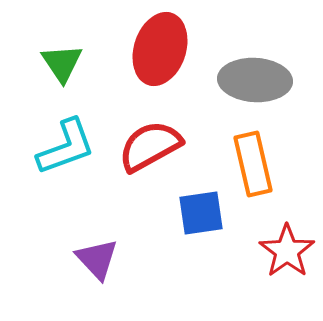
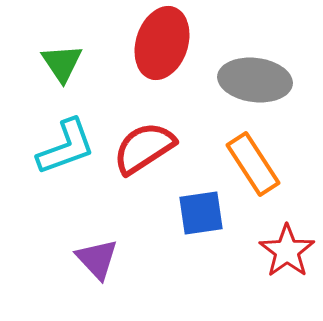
red ellipse: moved 2 px right, 6 px up
gray ellipse: rotated 4 degrees clockwise
red semicircle: moved 6 px left, 2 px down; rotated 4 degrees counterclockwise
orange rectangle: rotated 20 degrees counterclockwise
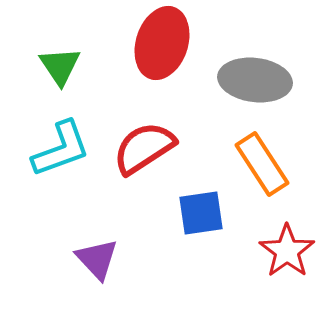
green triangle: moved 2 px left, 3 px down
cyan L-shape: moved 5 px left, 2 px down
orange rectangle: moved 9 px right
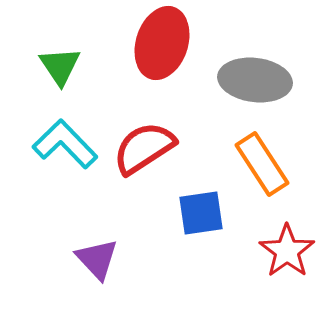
cyan L-shape: moved 4 px right, 5 px up; rotated 114 degrees counterclockwise
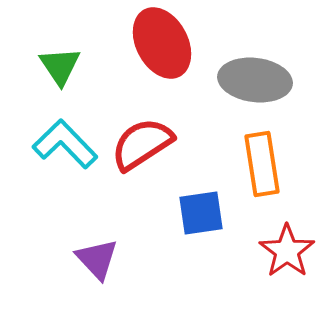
red ellipse: rotated 46 degrees counterclockwise
red semicircle: moved 2 px left, 4 px up
orange rectangle: rotated 24 degrees clockwise
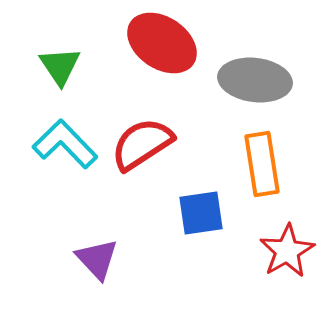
red ellipse: rotated 28 degrees counterclockwise
red star: rotated 6 degrees clockwise
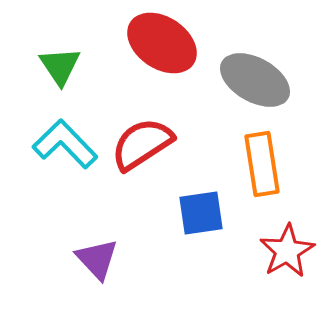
gray ellipse: rotated 22 degrees clockwise
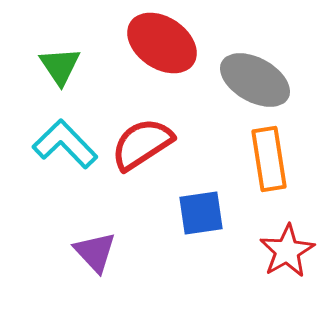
orange rectangle: moved 7 px right, 5 px up
purple triangle: moved 2 px left, 7 px up
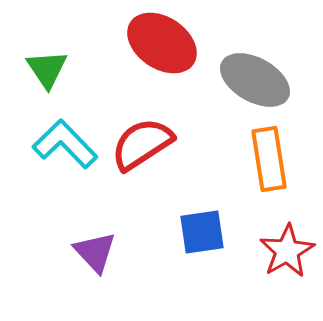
green triangle: moved 13 px left, 3 px down
blue square: moved 1 px right, 19 px down
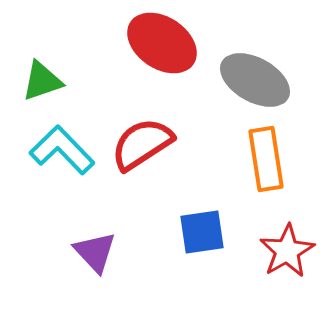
green triangle: moved 5 px left, 12 px down; rotated 45 degrees clockwise
cyan L-shape: moved 3 px left, 6 px down
orange rectangle: moved 3 px left
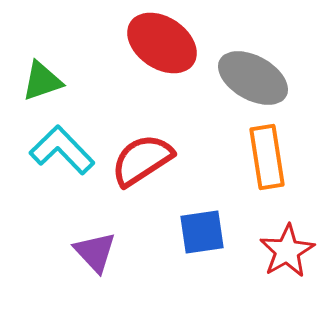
gray ellipse: moved 2 px left, 2 px up
red semicircle: moved 16 px down
orange rectangle: moved 1 px right, 2 px up
